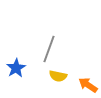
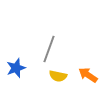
blue star: rotated 12 degrees clockwise
orange arrow: moved 10 px up
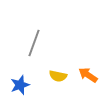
gray line: moved 15 px left, 6 px up
blue star: moved 4 px right, 17 px down
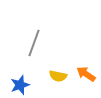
orange arrow: moved 2 px left, 1 px up
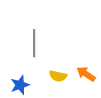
gray line: rotated 20 degrees counterclockwise
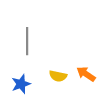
gray line: moved 7 px left, 2 px up
blue star: moved 1 px right, 1 px up
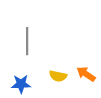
blue star: rotated 18 degrees clockwise
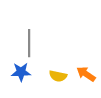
gray line: moved 2 px right, 2 px down
blue star: moved 12 px up
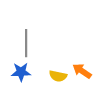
gray line: moved 3 px left
orange arrow: moved 4 px left, 3 px up
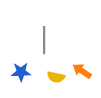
gray line: moved 18 px right, 3 px up
yellow semicircle: moved 2 px left, 1 px down
